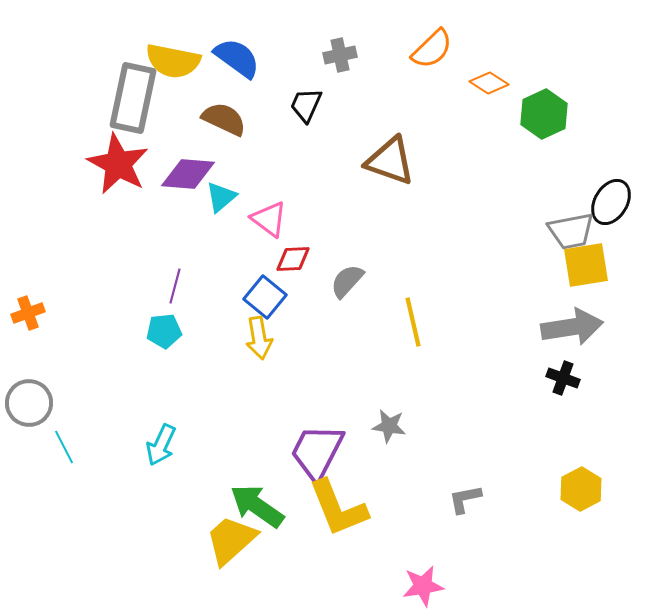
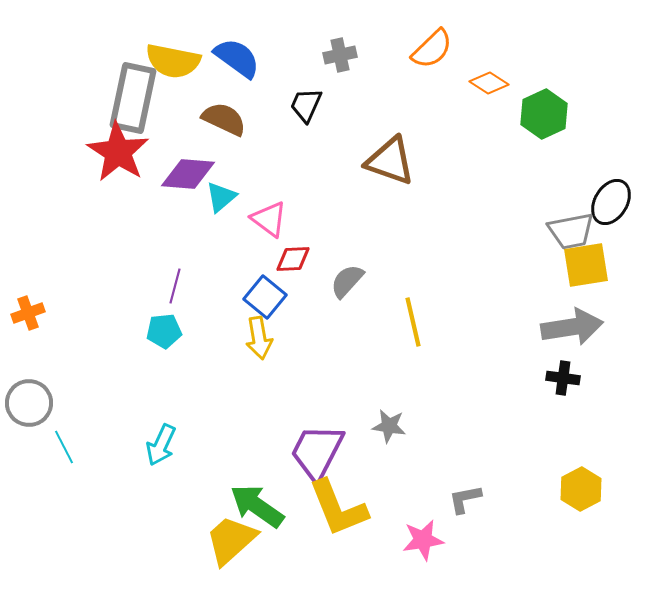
red star: moved 12 px up; rotated 4 degrees clockwise
black cross: rotated 12 degrees counterclockwise
pink star: moved 46 px up
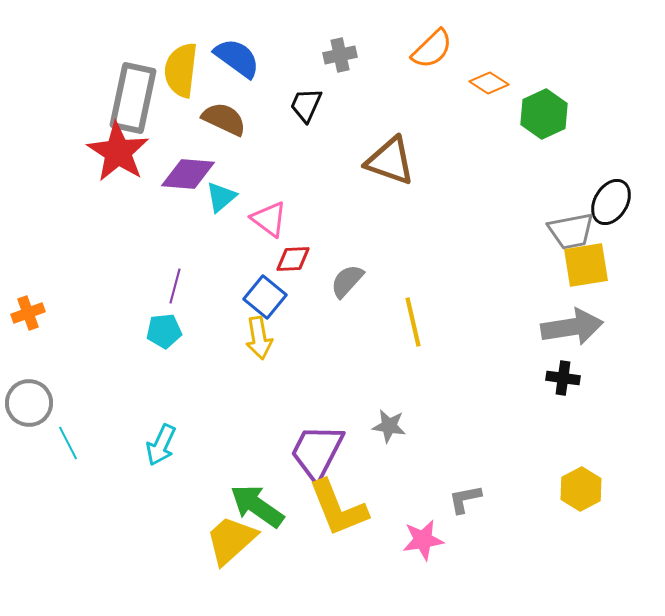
yellow semicircle: moved 8 px right, 9 px down; rotated 86 degrees clockwise
cyan line: moved 4 px right, 4 px up
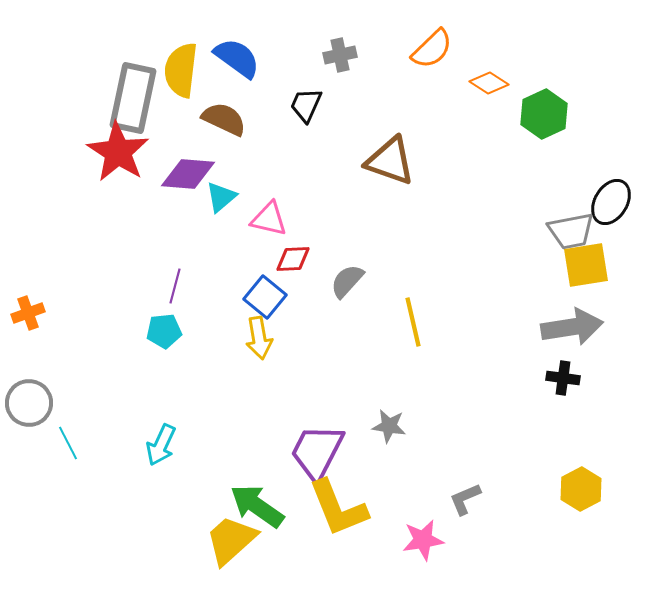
pink triangle: rotated 24 degrees counterclockwise
gray L-shape: rotated 12 degrees counterclockwise
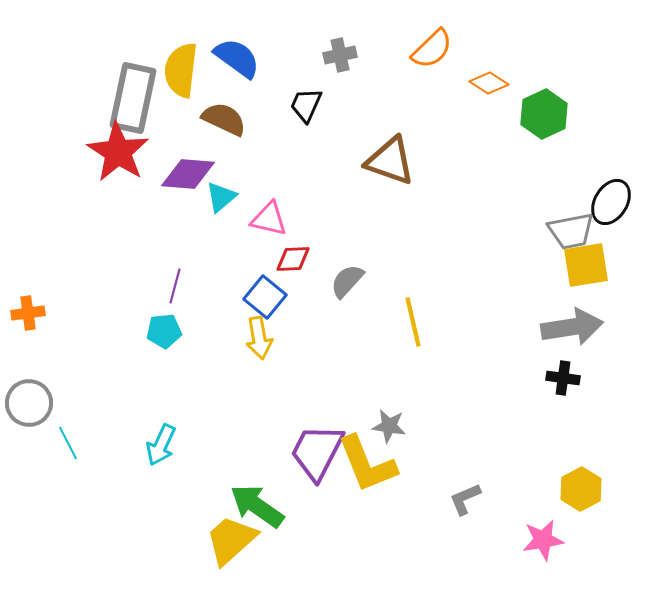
orange cross: rotated 12 degrees clockwise
yellow L-shape: moved 29 px right, 44 px up
pink star: moved 120 px right
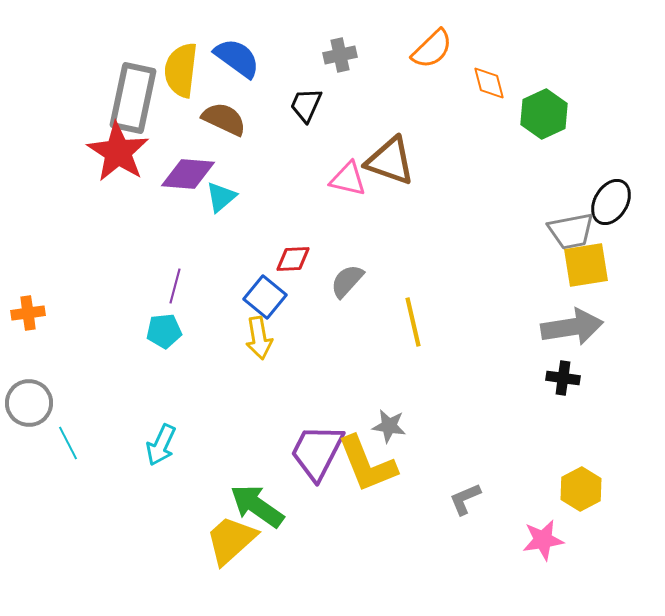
orange diamond: rotated 42 degrees clockwise
pink triangle: moved 79 px right, 40 px up
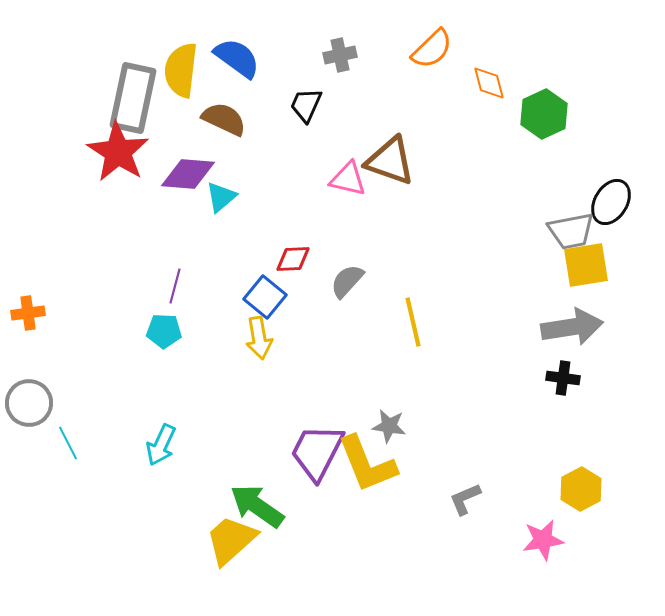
cyan pentagon: rotated 8 degrees clockwise
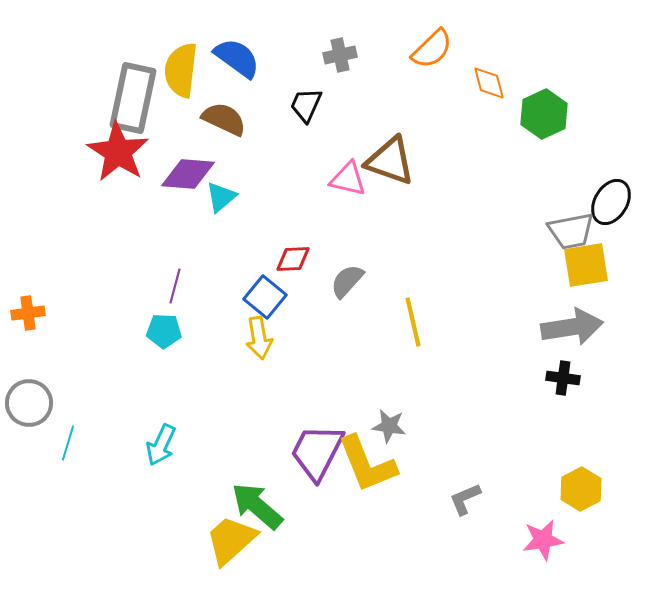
cyan line: rotated 44 degrees clockwise
green arrow: rotated 6 degrees clockwise
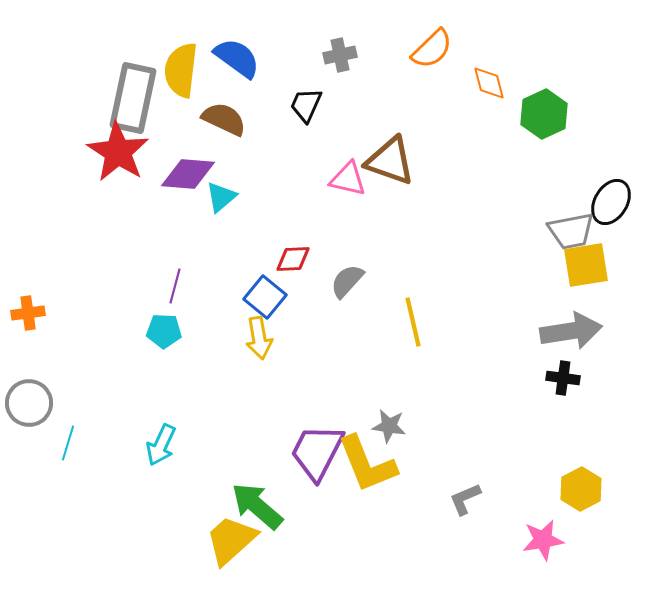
gray arrow: moved 1 px left, 4 px down
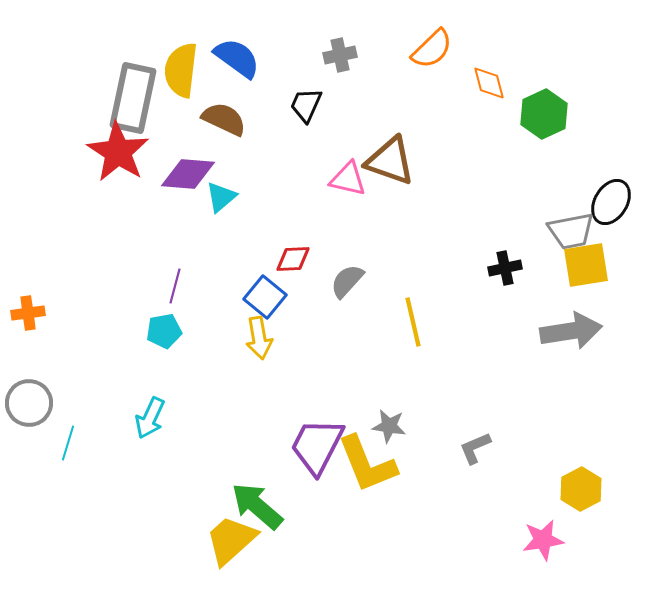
cyan pentagon: rotated 12 degrees counterclockwise
black cross: moved 58 px left, 110 px up; rotated 20 degrees counterclockwise
cyan arrow: moved 11 px left, 27 px up
purple trapezoid: moved 6 px up
gray L-shape: moved 10 px right, 51 px up
